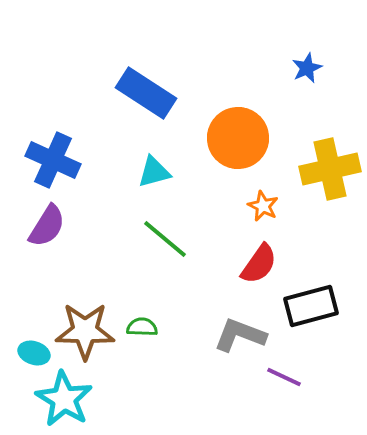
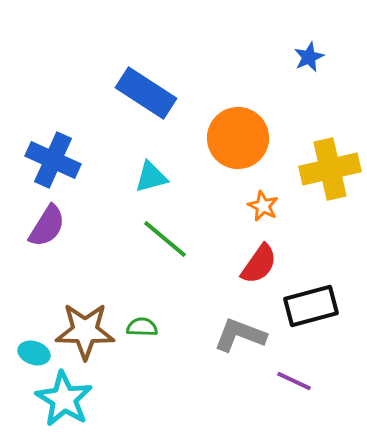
blue star: moved 2 px right, 11 px up
cyan triangle: moved 3 px left, 5 px down
purple line: moved 10 px right, 4 px down
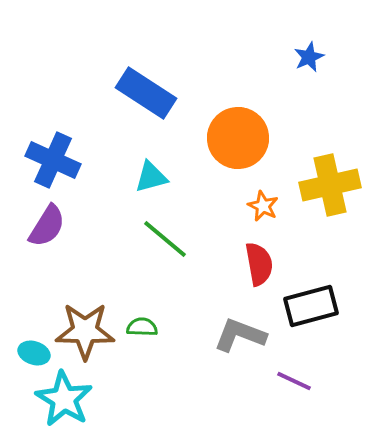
yellow cross: moved 16 px down
red semicircle: rotated 45 degrees counterclockwise
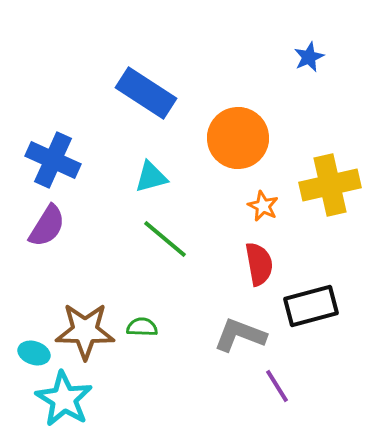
purple line: moved 17 px left, 5 px down; rotated 33 degrees clockwise
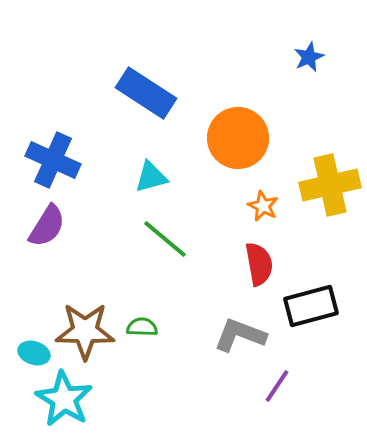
purple line: rotated 66 degrees clockwise
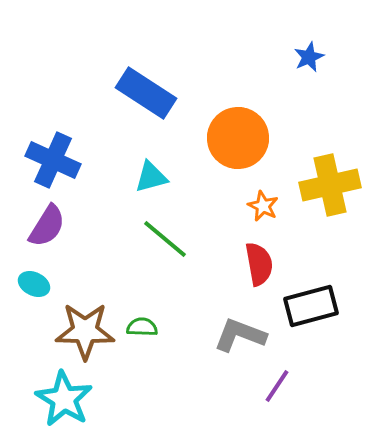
cyan ellipse: moved 69 px up; rotated 8 degrees clockwise
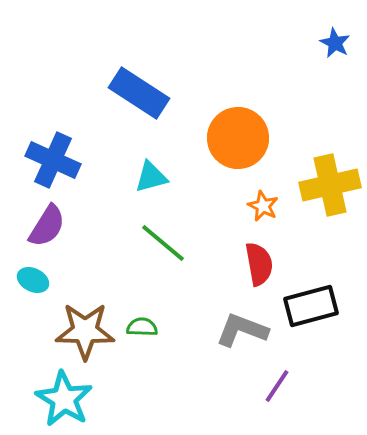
blue star: moved 26 px right, 14 px up; rotated 20 degrees counterclockwise
blue rectangle: moved 7 px left
green line: moved 2 px left, 4 px down
cyan ellipse: moved 1 px left, 4 px up
gray L-shape: moved 2 px right, 5 px up
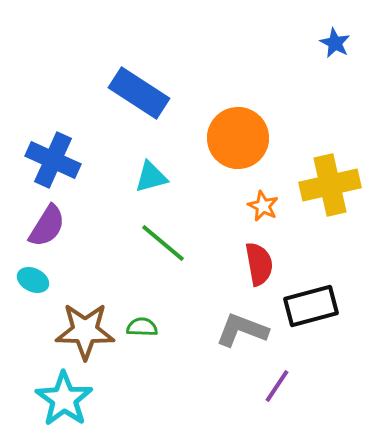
cyan star: rotated 4 degrees clockwise
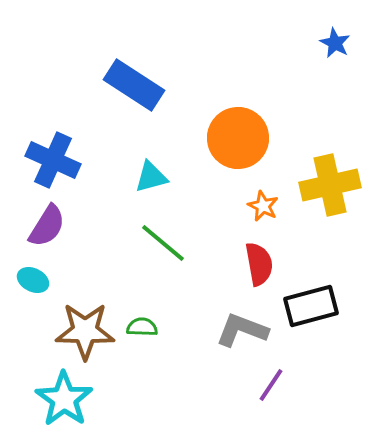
blue rectangle: moved 5 px left, 8 px up
purple line: moved 6 px left, 1 px up
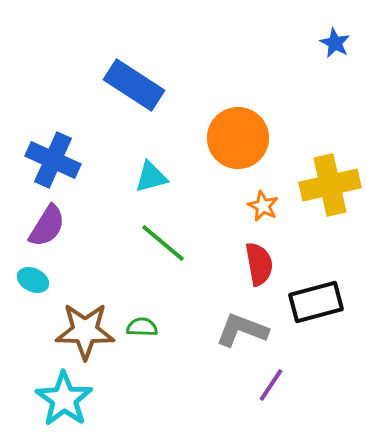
black rectangle: moved 5 px right, 4 px up
